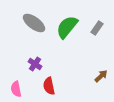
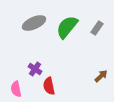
gray ellipse: rotated 60 degrees counterclockwise
purple cross: moved 5 px down
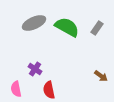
green semicircle: rotated 80 degrees clockwise
brown arrow: rotated 80 degrees clockwise
red semicircle: moved 4 px down
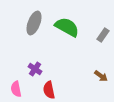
gray ellipse: rotated 45 degrees counterclockwise
gray rectangle: moved 6 px right, 7 px down
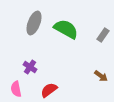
green semicircle: moved 1 px left, 2 px down
purple cross: moved 5 px left, 2 px up
red semicircle: rotated 66 degrees clockwise
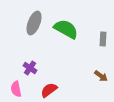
gray rectangle: moved 4 px down; rotated 32 degrees counterclockwise
purple cross: moved 1 px down
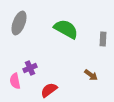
gray ellipse: moved 15 px left
purple cross: rotated 32 degrees clockwise
brown arrow: moved 10 px left, 1 px up
pink semicircle: moved 1 px left, 8 px up
